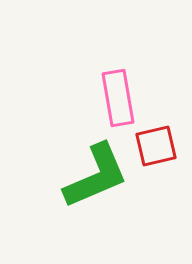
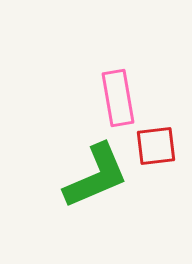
red square: rotated 6 degrees clockwise
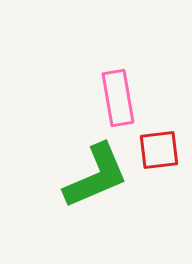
red square: moved 3 px right, 4 px down
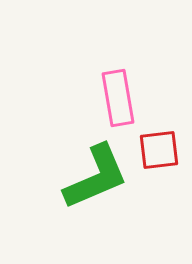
green L-shape: moved 1 px down
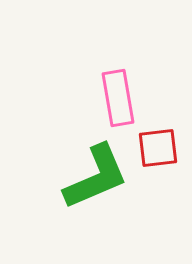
red square: moved 1 px left, 2 px up
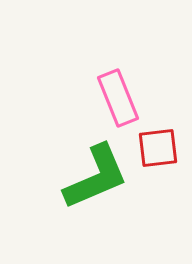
pink rectangle: rotated 12 degrees counterclockwise
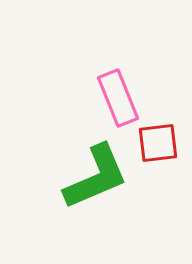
red square: moved 5 px up
